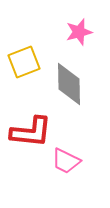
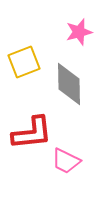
red L-shape: moved 1 px right, 1 px down; rotated 12 degrees counterclockwise
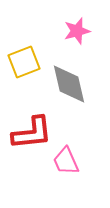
pink star: moved 2 px left, 1 px up
gray diamond: rotated 12 degrees counterclockwise
pink trapezoid: rotated 40 degrees clockwise
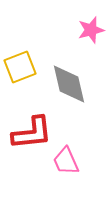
pink star: moved 14 px right, 1 px up
yellow square: moved 4 px left, 5 px down
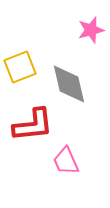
red L-shape: moved 1 px right, 8 px up
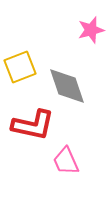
gray diamond: moved 2 px left, 2 px down; rotated 6 degrees counterclockwise
red L-shape: rotated 18 degrees clockwise
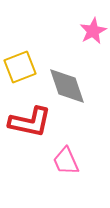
pink star: moved 2 px right, 1 px down; rotated 12 degrees counterclockwise
red L-shape: moved 3 px left, 3 px up
